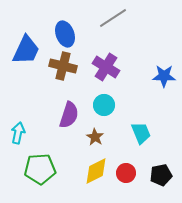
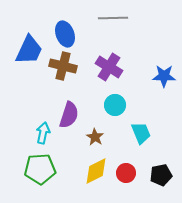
gray line: rotated 32 degrees clockwise
blue trapezoid: moved 3 px right
purple cross: moved 3 px right
cyan circle: moved 11 px right
cyan arrow: moved 25 px right
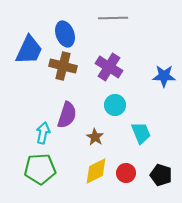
purple semicircle: moved 2 px left
black pentagon: rotated 30 degrees clockwise
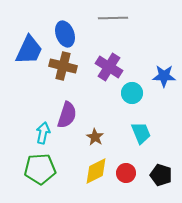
cyan circle: moved 17 px right, 12 px up
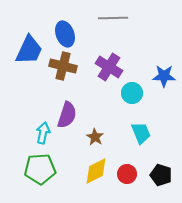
red circle: moved 1 px right, 1 px down
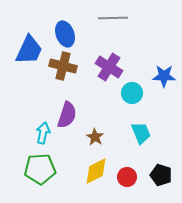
red circle: moved 3 px down
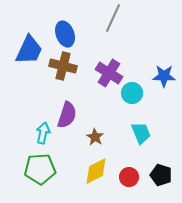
gray line: rotated 64 degrees counterclockwise
purple cross: moved 6 px down
red circle: moved 2 px right
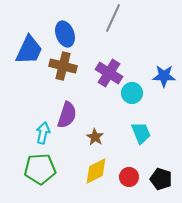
black pentagon: moved 4 px down
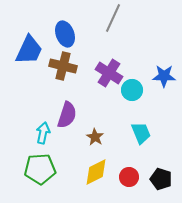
cyan circle: moved 3 px up
yellow diamond: moved 1 px down
